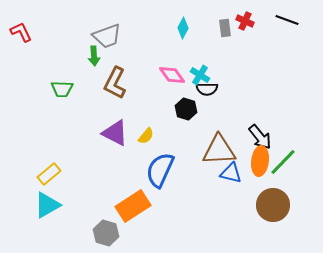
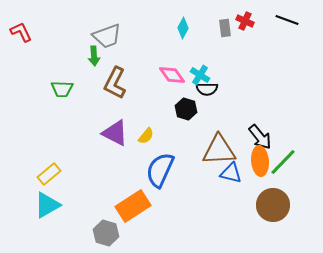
orange ellipse: rotated 12 degrees counterclockwise
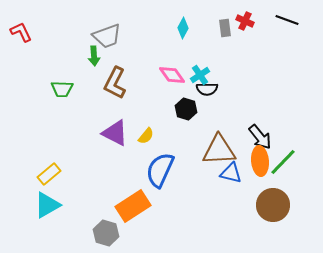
cyan cross: rotated 24 degrees clockwise
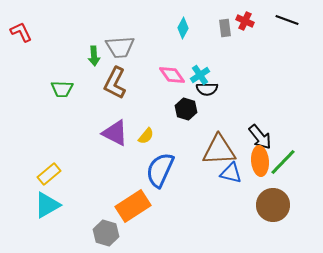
gray trapezoid: moved 13 px right, 11 px down; rotated 16 degrees clockwise
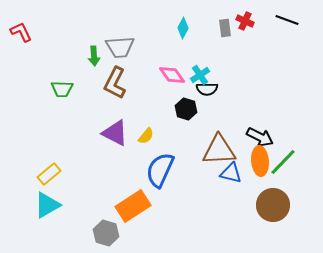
black arrow: rotated 24 degrees counterclockwise
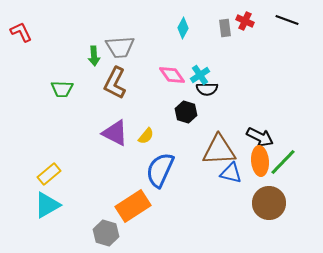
black hexagon: moved 3 px down
brown circle: moved 4 px left, 2 px up
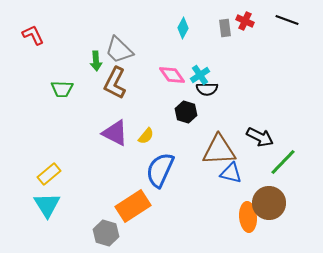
red L-shape: moved 12 px right, 3 px down
gray trapezoid: moved 1 px left, 3 px down; rotated 48 degrees clockwise
green arrow: moved 2 px right, 5 px down
orange ellipse: moved 12 px left, 56 px down
cyan triangle: rotated 32 degrees counterclockwise
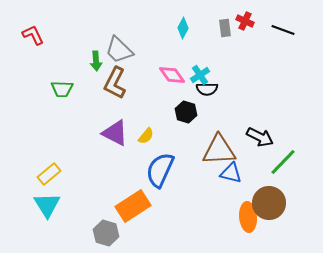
black line: moved 4 px left, 10 px down
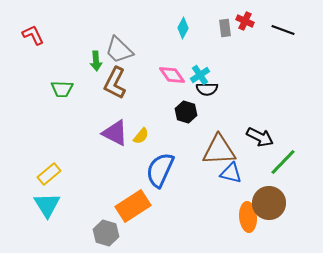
yellow semicircle: moved 5 px left
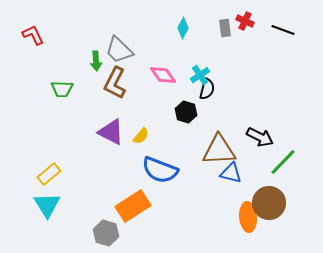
pink diamond: moved 9 px left
black semicircle: rotated 75 degrees counterclockwise
purple triangle: moved 4 px left, 1 px up
blue semicircle: rotated 93 degrees counterclockwise
